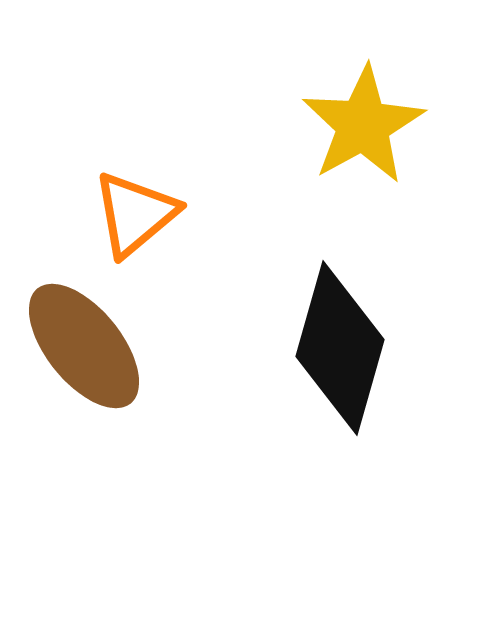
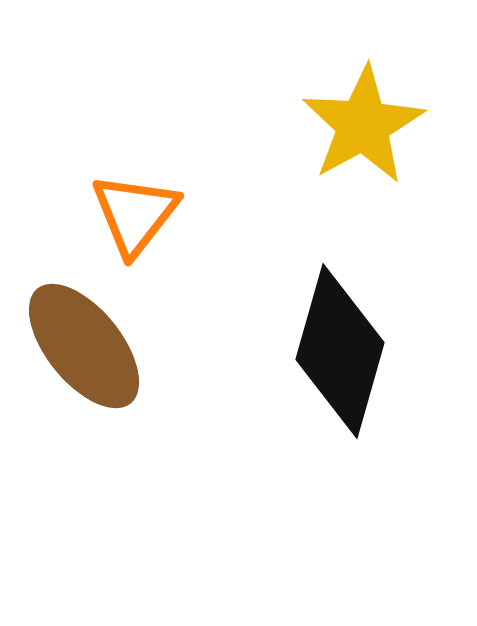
orange triangle: rotated 12 degrees counterclockwise
black diamond: moved 3 px down
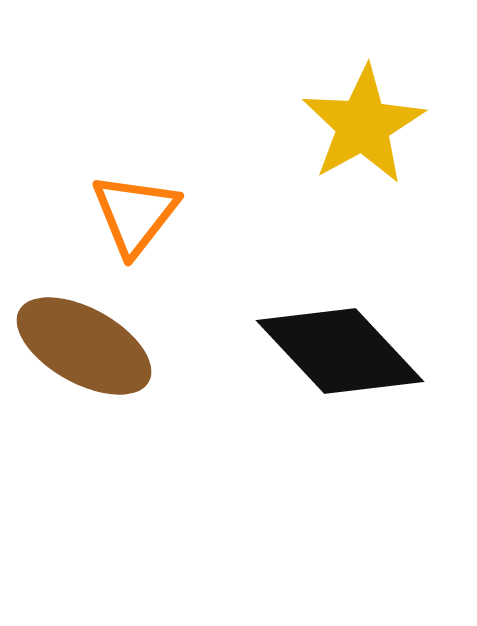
brown ellipse: rotated 22 degrees counterclockwise
black diamond: rotated 59 degrees counterclockwise
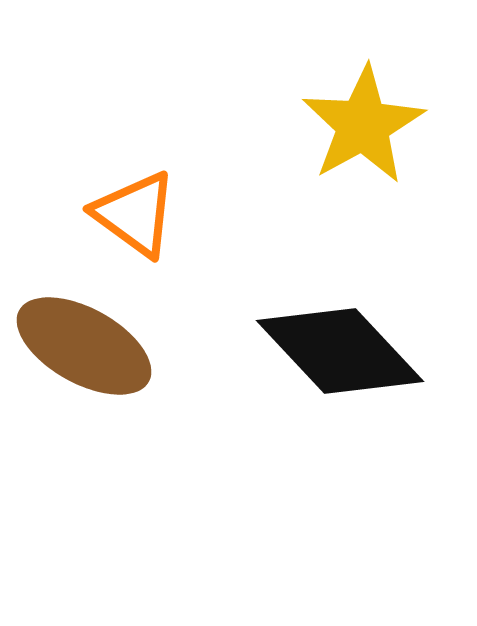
orange triangle: rotated 32 degrees counterclockwise
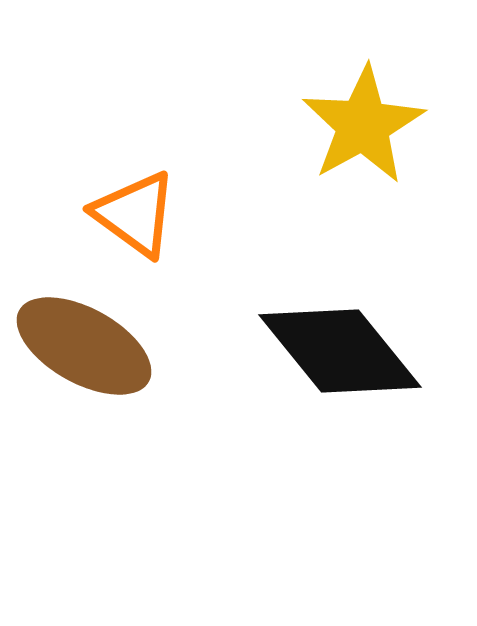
black diamond: rotated 4 degrees clockwise
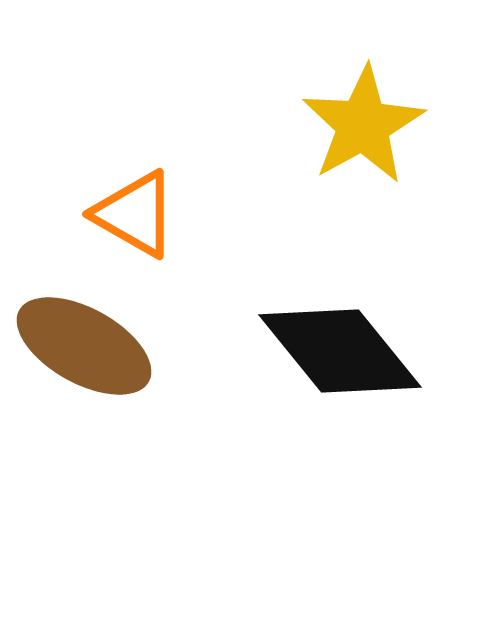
orange triangle: rotated 6 degrees counterclockwise
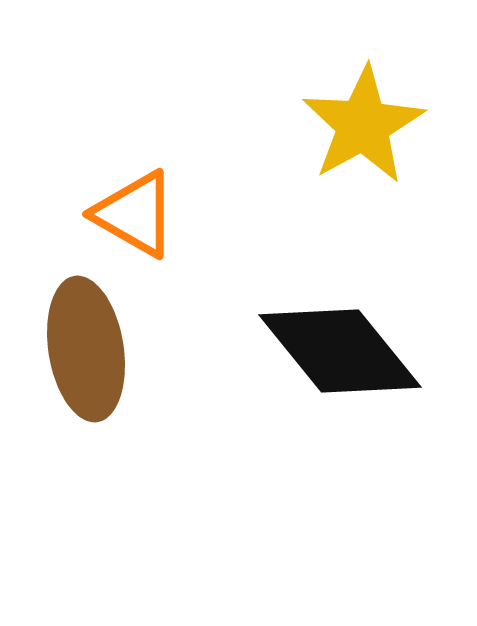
brown ellipse: moved 2 px right, 3 px down; rotated 52 degrees clockwise
